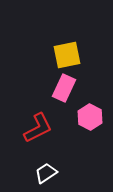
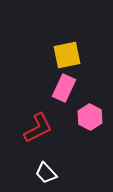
white trapezoid: rotated 100 degrees counterclockwise
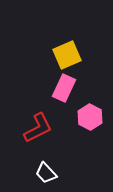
yellow square: rotated 12 degrees counterclockwise
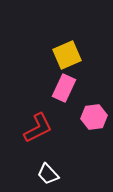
pink hexagon: moved 4 px right; rotated 25 degrees clockwise
white trapezoid: moved 2 px right, 1 px down
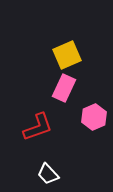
pink hexagon: rotated 15 degrees counterclockwise
red L-shape: moved 1 px up; rotated 8 degrees clockwise
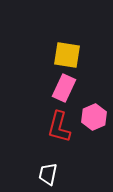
yellow square: rotated 32 degrees clockwise
red L-shape: moved 21 px right; rotated 124 degrees clockwise
white trapezoid: rotated 55 degrees clockwise
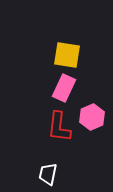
pink hexagon: moved 2 px left
red L-shape: rotated 8 degrees counterclockwise
